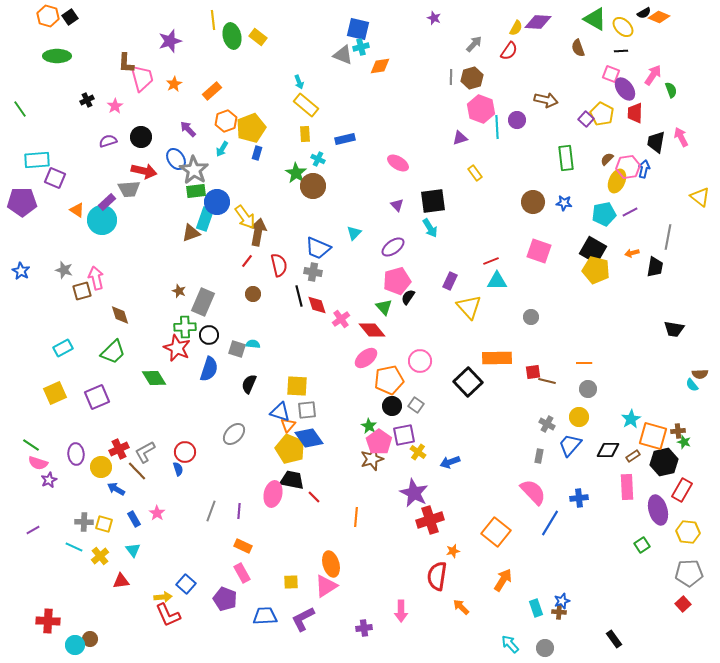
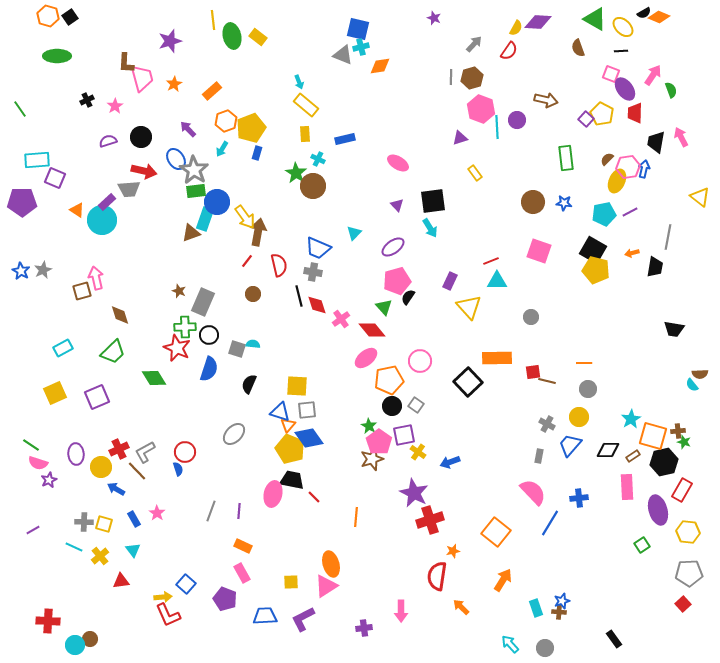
gray star at (64, 270): moved 21 px left; rotated 30 degrees clockwise
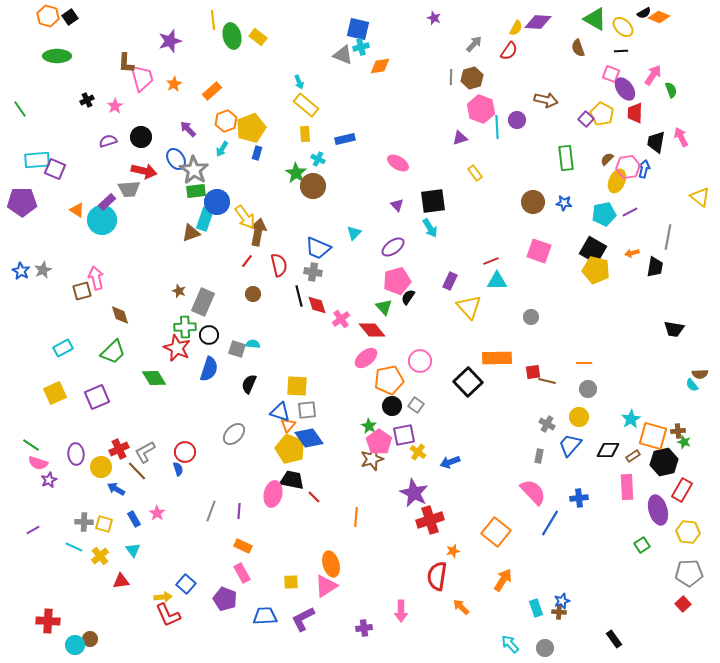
purple square at (55, 178): moved 9 px up
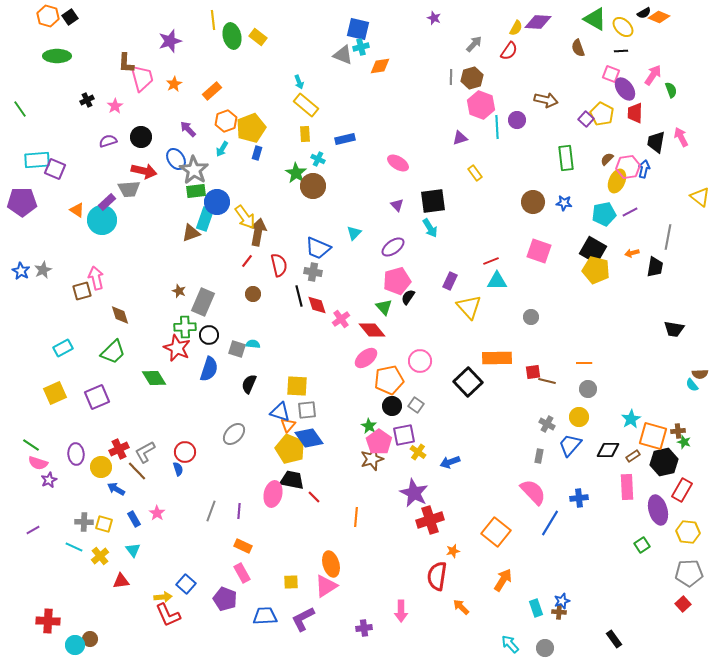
pink hexagon at (481, 109): moved 4 px up
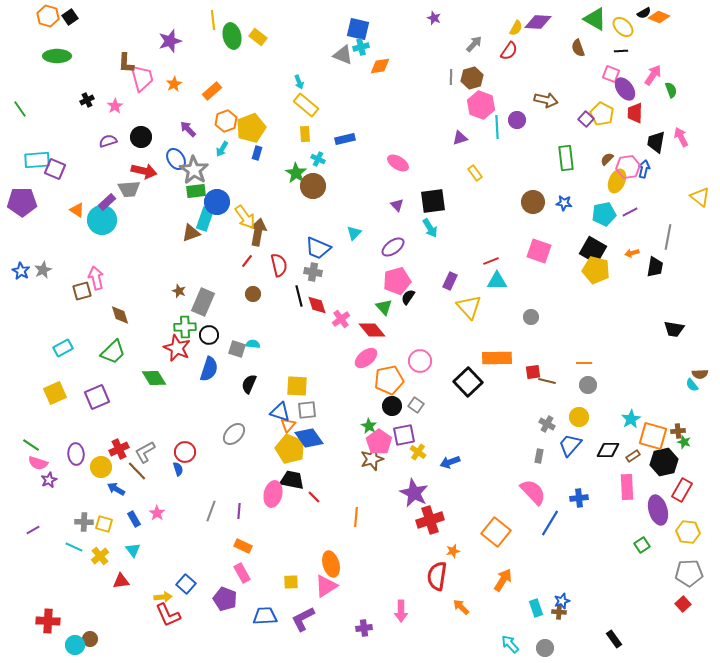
gray circle at (588, 389): moved 4 px up
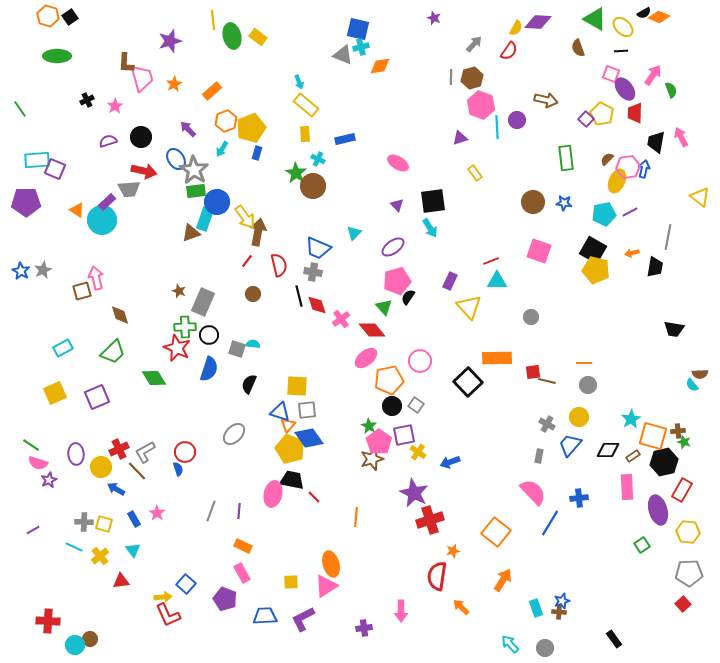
purple pentagon at (22, 202): moved 4 px right
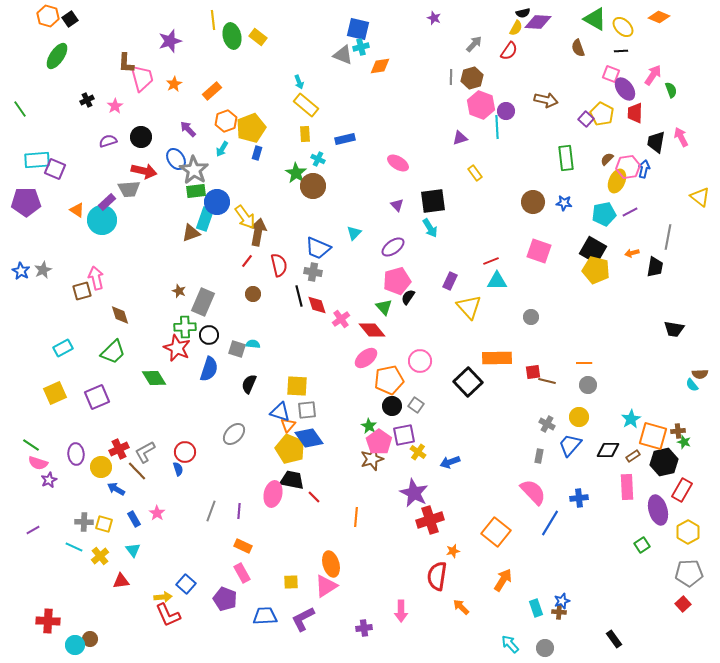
black semicircle at (644, 13): moved 121 px left; rotated 16 degrees clockwise
black square at (70, 17): moved 2 px down
green ellipse at (57, 56): rotated 56 degrees counterclockwise
purple circle at (517, 120): moved 11 px left, 9 px up
yellow hexagon at (688, 532): rotated 25 degrees clockwise
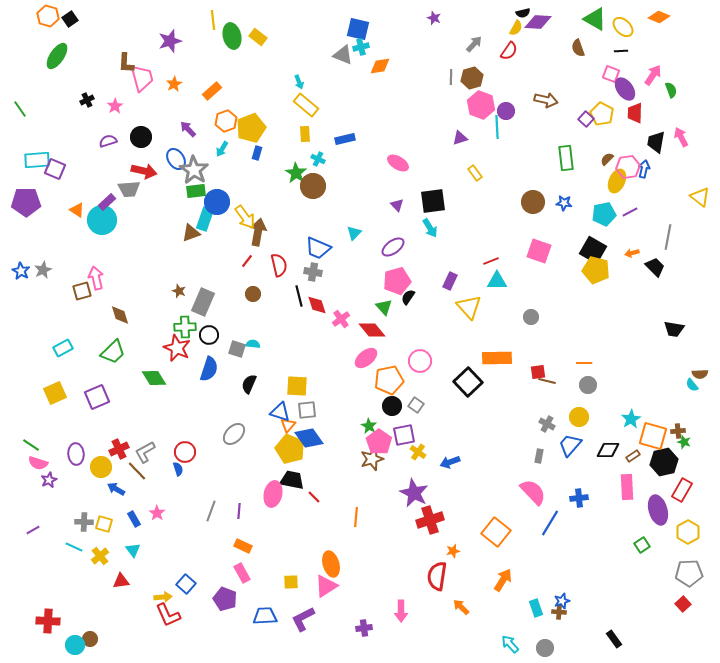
black trapezoid at (655, 267): rotated 55 degrees counterclockwise
red square at (533, 372): moved 5 px right
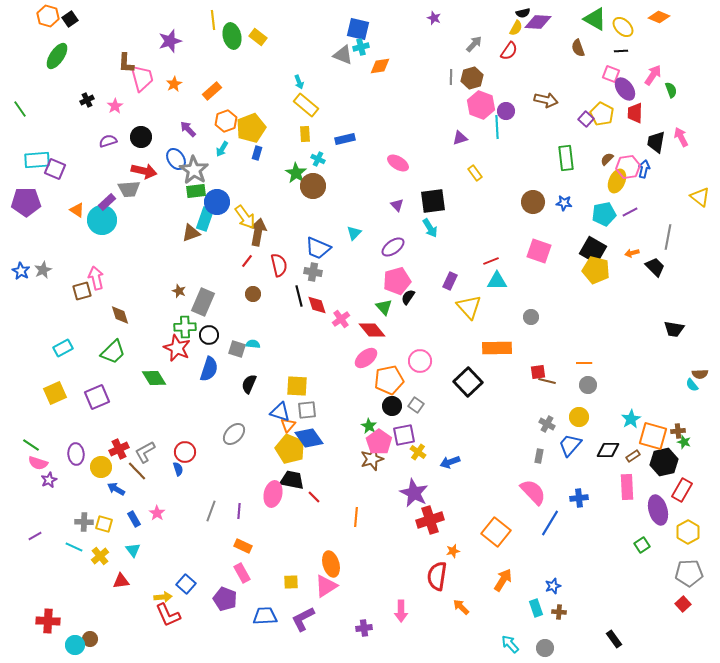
orange rectangle at (497, 358): moved 10 px up
purple line at (33, 530): moved 2 px right, 6 px down
blue star at (562, 601): moved 9 px left, 15 px up
